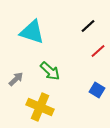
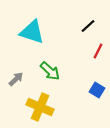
red line: rotated 21 degrees counterclockwise
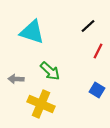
gray arrow: rotated 133 degrees counterclockwise
yellow cross: moved 1 px right, 3 px up
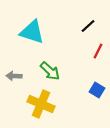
gray arrow: moved 2 px left, 3 px up
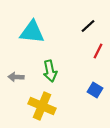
cyan triangle: rotated 12 degrees counterclockwise
green arrow: rotated 35 degrees clockwise
gray arrow: moved 2 px right, 1 px down
blue square: moved 2 px left
yellow cross: moved 1 px right, 2 px down
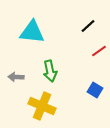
red line: moved 1 px right; rotated 28 degrees clockwise
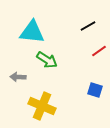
black line: rotated 14 degrees clockwise
green arrow: moved 3 px left, 11 px up; rotated 45 degrees counterclockwise
gray arrow: moved 2 px right
blue square: rotated 14 degrees counterclockwise
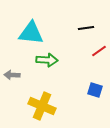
black line: moved 2 px left, 2 px down; rotated 21 degrees clockwise
cyan triangle: moved 1 px left, 1 px down
green arrow: rotated 30 degrees counterclockwise
gray arrow: moved 6 px left, 2 px up
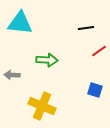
cyan triangle: moved 11 px left, 10 px up
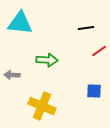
blue square: moved 1 px left, 1 px down; rotated 14 degrees counterclockwise
